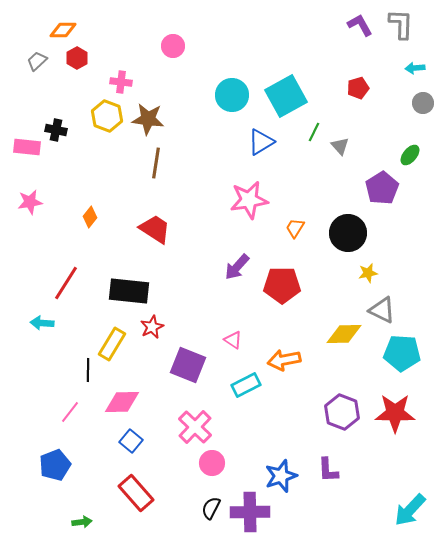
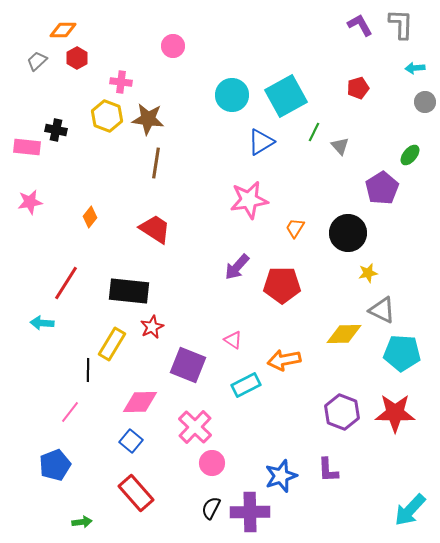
gray circle at (423, 103): moved 2 px right, 1 px up
pink diamond at (122, 402): moved 18 px right
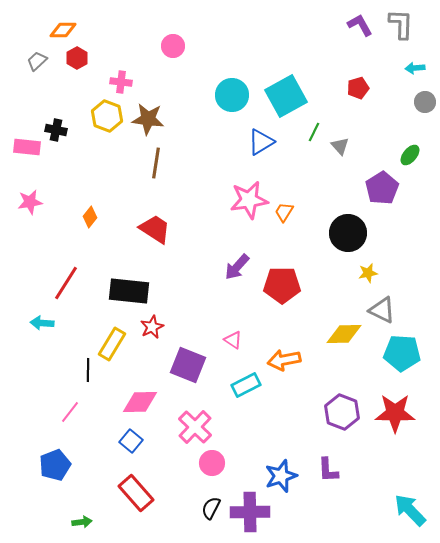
orange trapezoid at (295, 228): moved 11 px left, 16 px up
cyan arrow at (410, 510): rotated 93 degrees clockwise
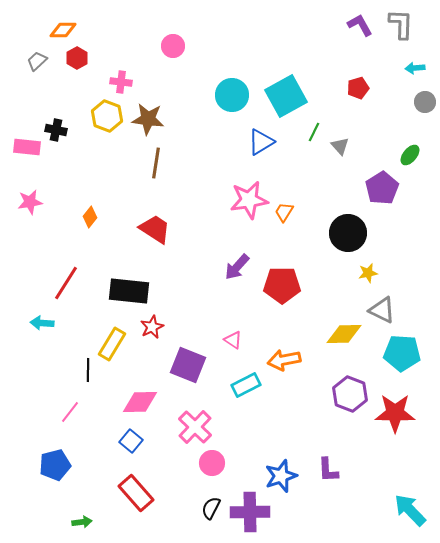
purple hexagon at (342, 412): moved 8 px right, 18 px up
blue pentagon at (55, 465): rotated 8 degrees clockwise
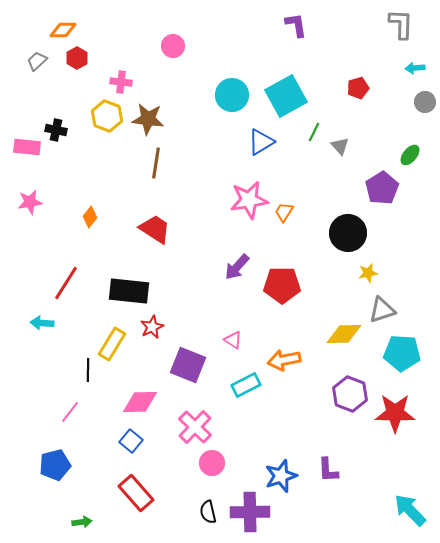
purple L-shape at (360, 25): moved 64 px left; rotated 20 degrees clockwise
gray triangle at (382, 310): rotated 44 degrees counterclockwise
black semicircle at (211, 508): moved 3 px left, 4 px down; rotated 40 degrees counterclockwise
